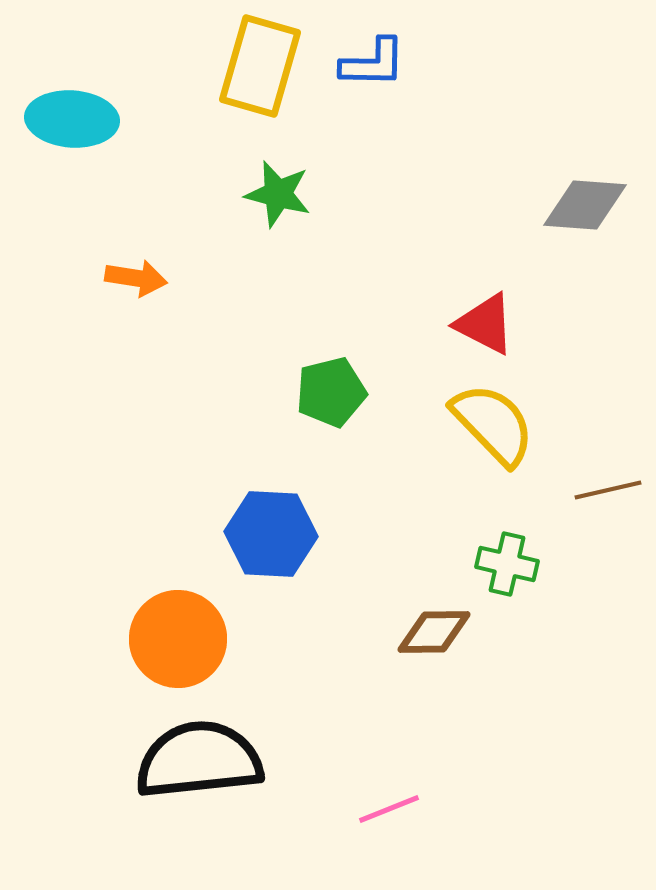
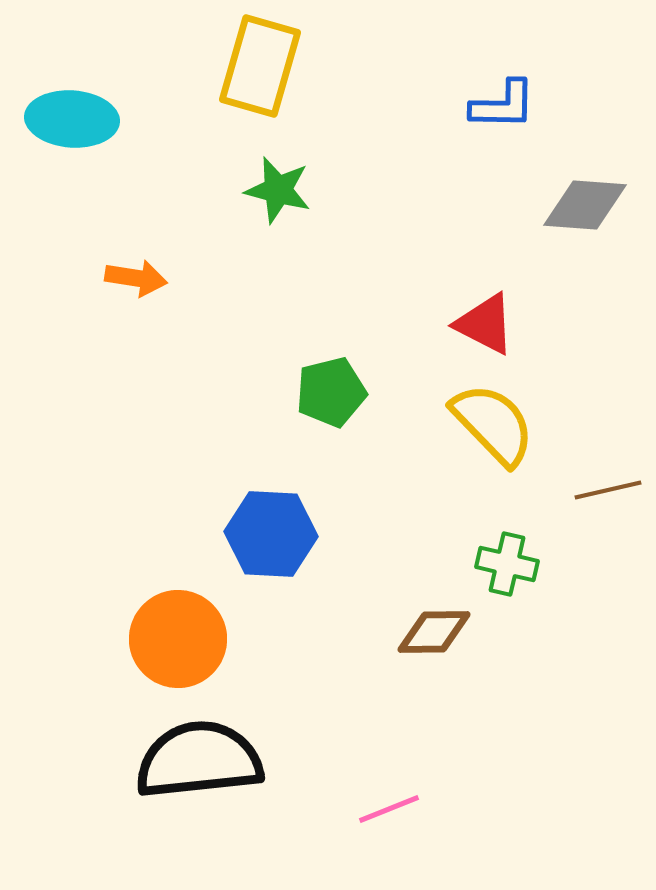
blue L-shape: moved 130 px right, 42 px down
green star: moved 4 px up
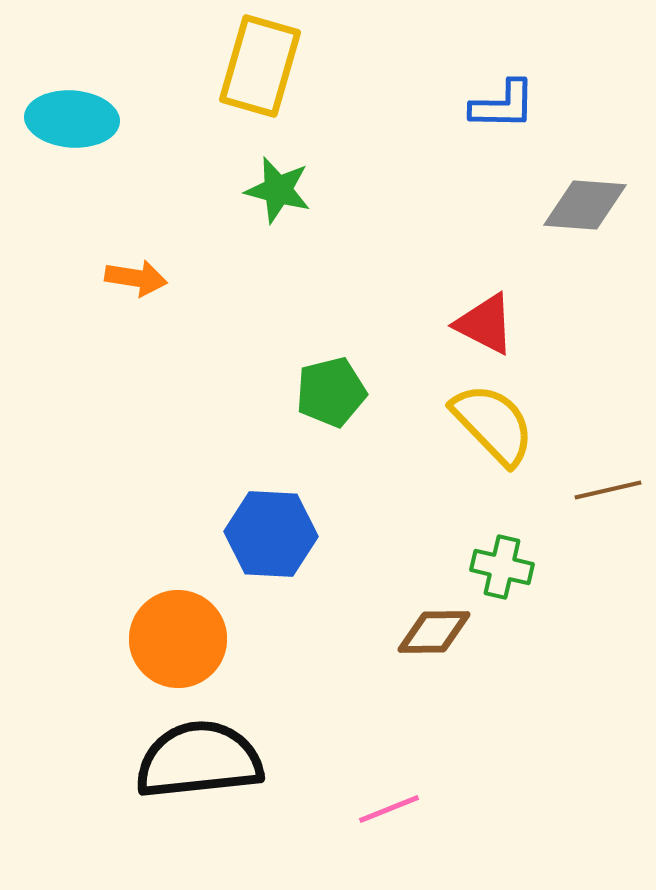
green cross: moved 5 px left, 3 px down
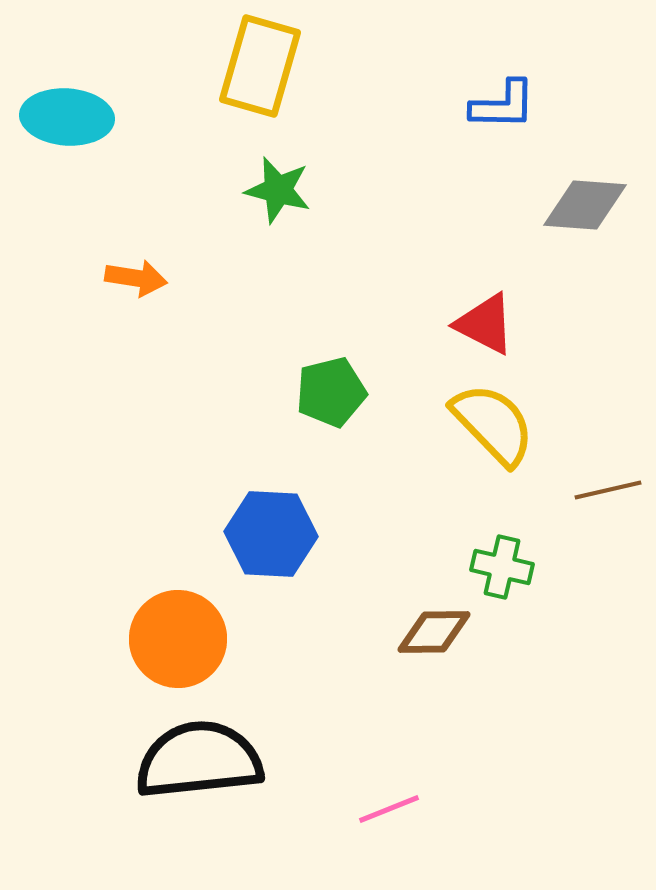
cyan ellipse: moved 5 px left, 2 px up
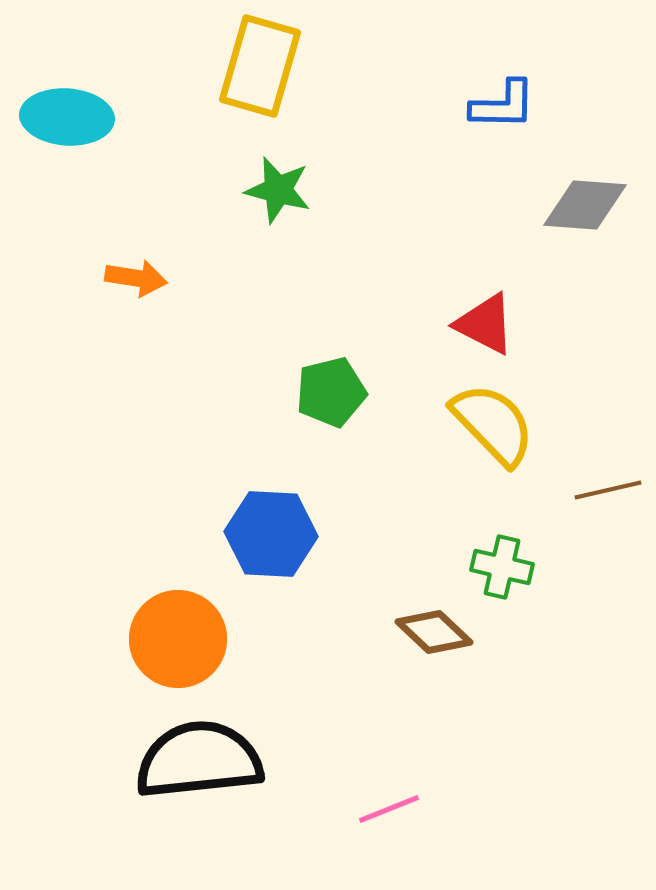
brown diamond: rotated 44 degrees clockwise
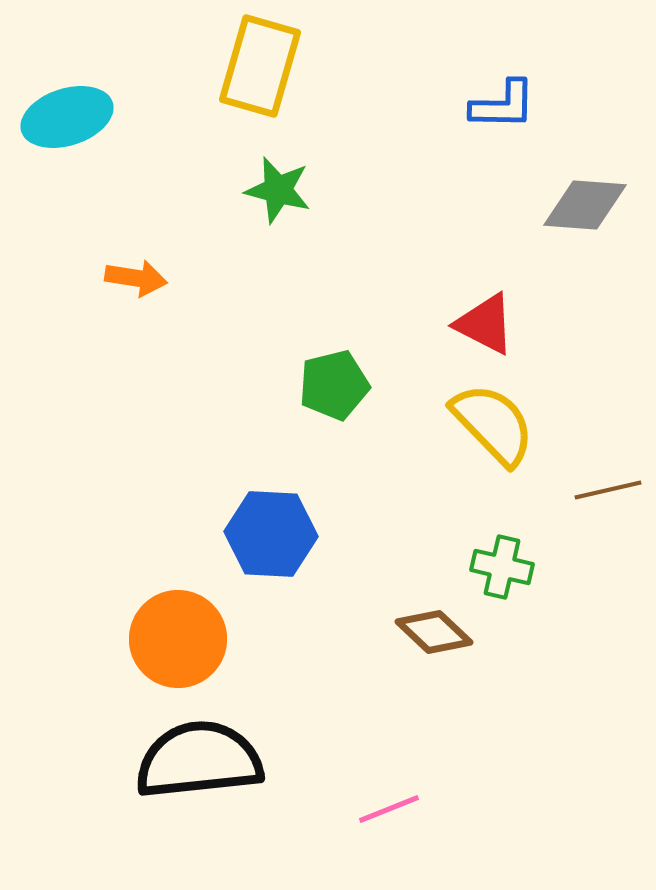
cyan ellipse: rotated 22 degrees counterclockwise
green pentagon: moved 3 px right, 7 px up
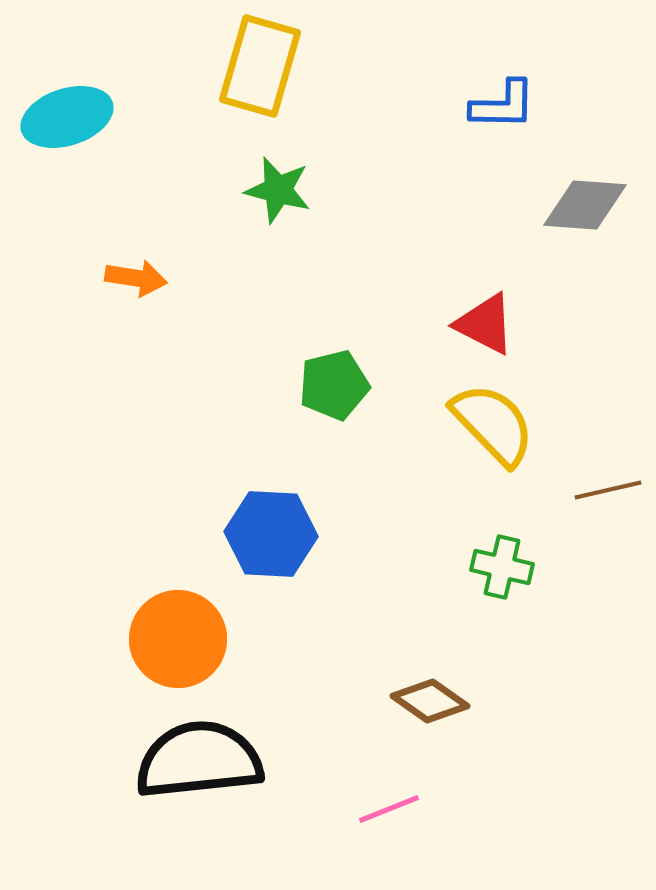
brown diamond: moved 4 px left, 69 px down; rotated 8 degrees counterclockwise
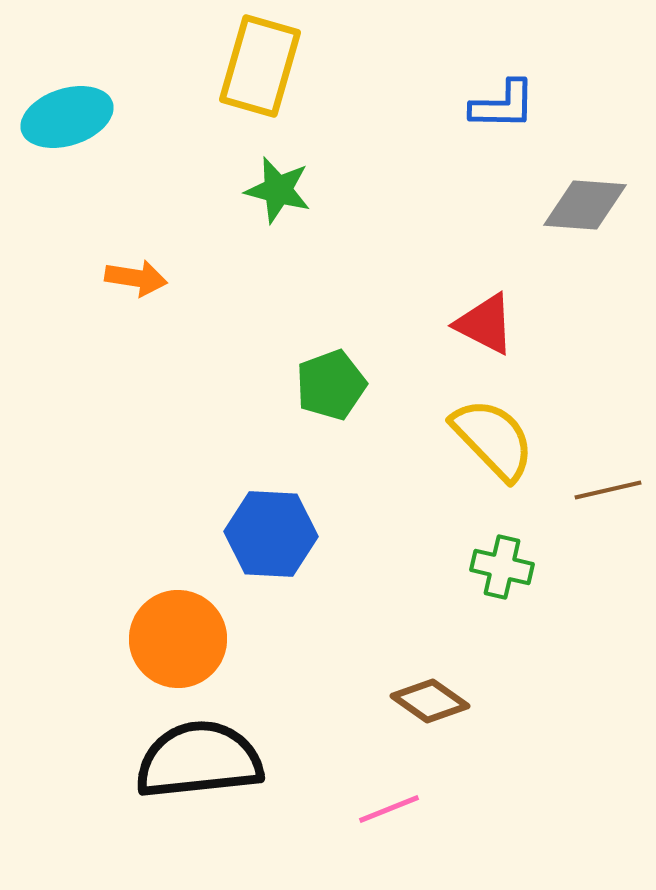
green pentagon: moved 3 px left; rotated 6 degrees counterclockwise
yellow semicircle: moved 15 px down
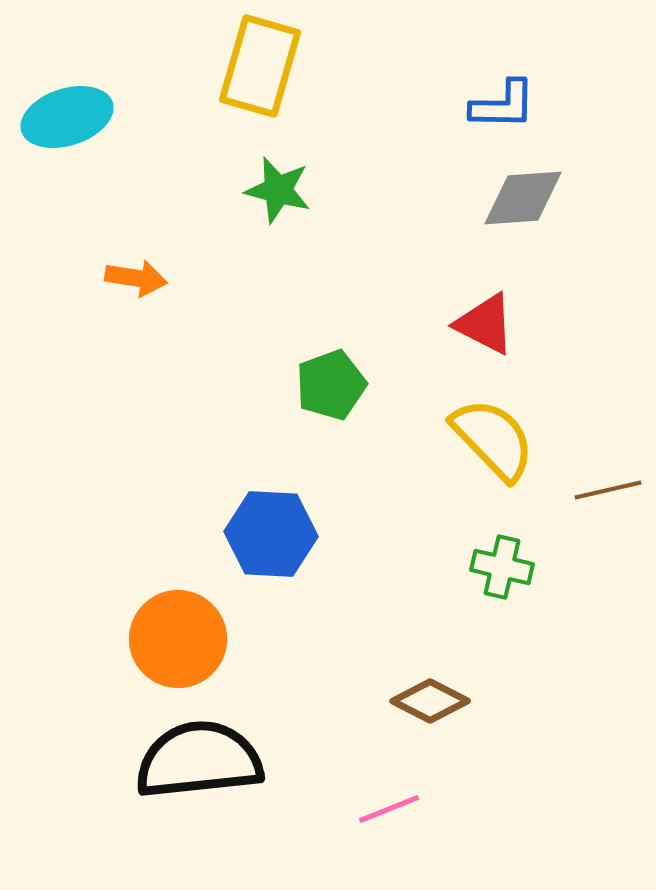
gray diamond: moved 62 px left, 7 px up; rotated 8 degrees counterclockwise
brown diamond: rotated 8 degrees counterclockwise
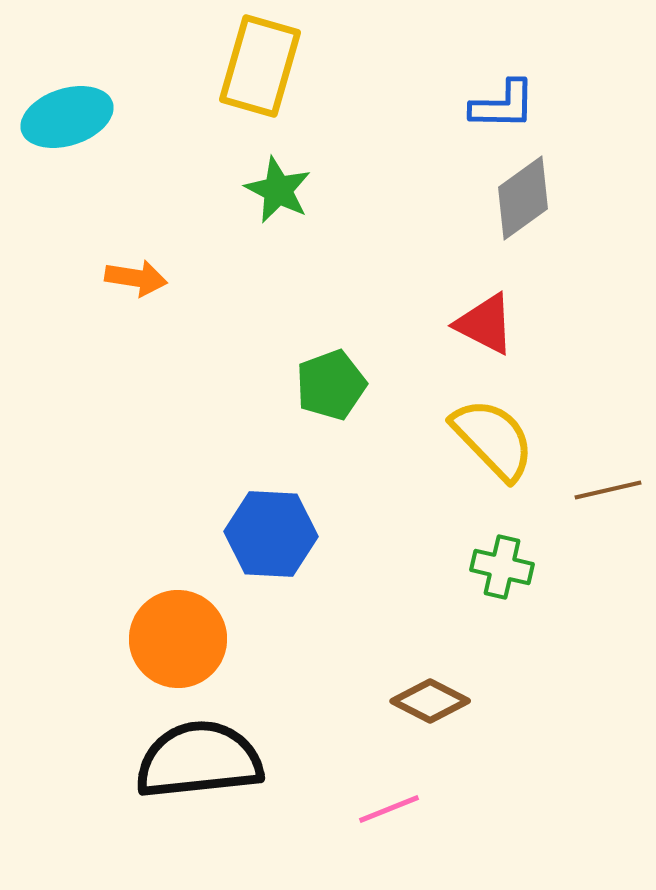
green star: rotated 12 degrees clockwise
gray diamond: rotated 32 degrees counterclockwise
